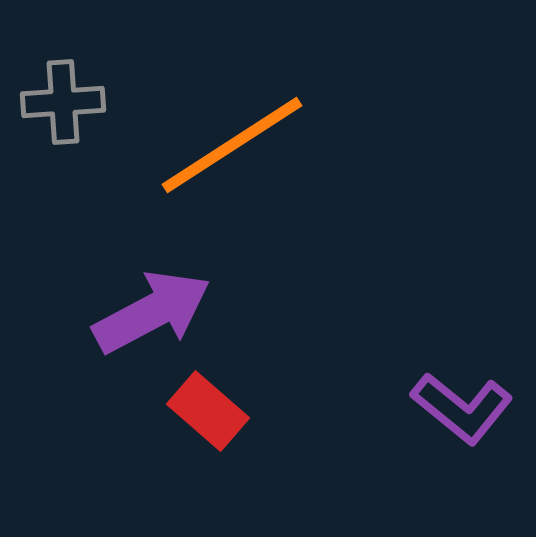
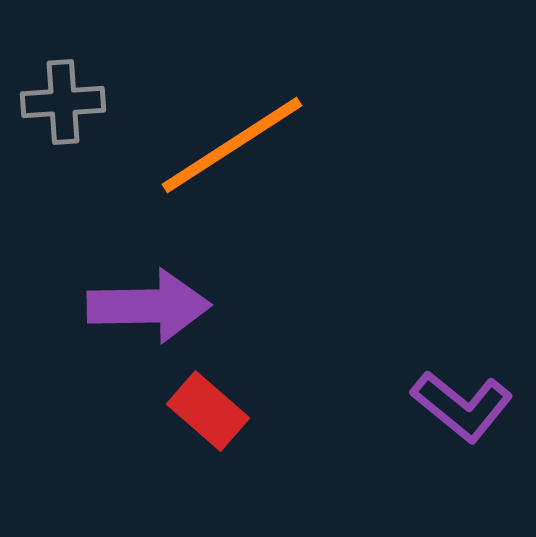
purple arrow: moved 3 px left, 6 px up; rotated 27 degrees clockwise
purple L-shape: moved 2 px up
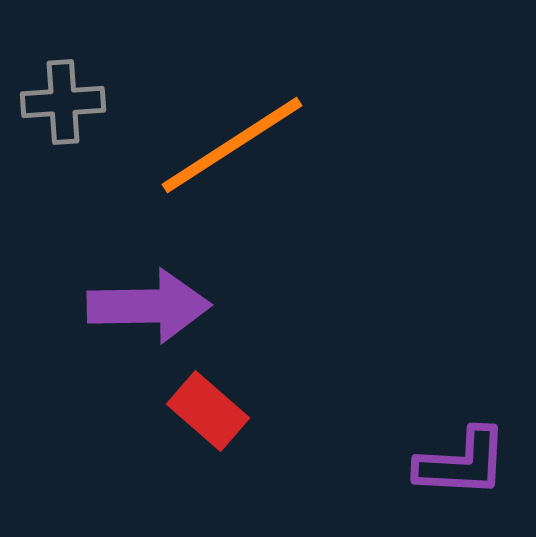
purple L-shape: moved 57 px down; rotated 36 degrees counterclockwise
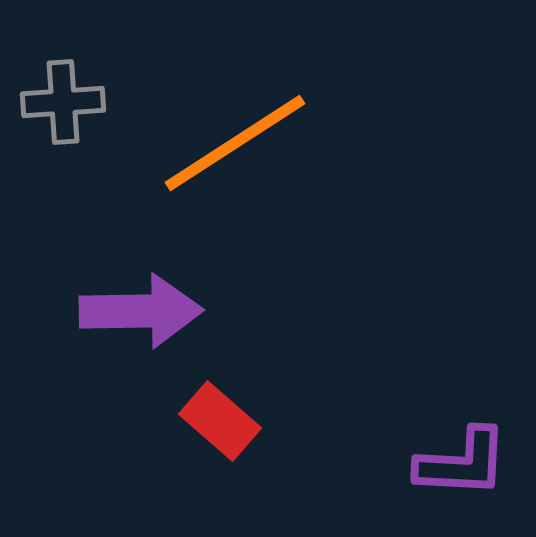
orange line: moved 3 px right, 2 px up
purple arrow: moved 8 px left, 5 px down
red rectangle: moved 12 px right, 10 px down
